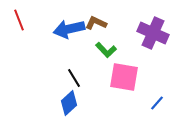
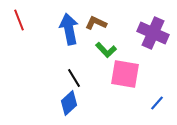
blue arrow: rotated 92 degrees clockwise
pink square: moved 1 px right, 3 px up
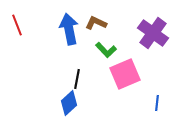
red line: moved 2 px left, 5 px down
purple cross: rotated 12 degrees clockwise
pink square: rotated 32 degrees counterclockwise
black line: moved 3 px right, 1 px down; rotated 42 degrees clockwise
blue line: rotated 35 degrees counterclockwise
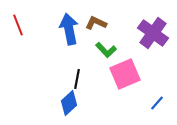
red line: moved 1 px right
blue line: rotated 35 degrees clockwise
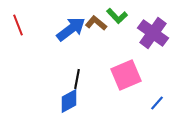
brown L-shape: rotated 15 degrees clockwise
blue arrow: moved 2 px right; rotated 64 degrees clockwise
green L-shape: moved 11 px right, 34 px up
pink square: moved 1 px right, 1 px down
blue diamond: moved 2 px up; rotated 15 degrees clockwise
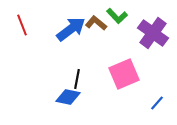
red line: moved 4 px right
pink square: moved 2 px left, 1 px up
blue diamond: moved 1 px left, 4 px up; rotated 40 degrees clockwise
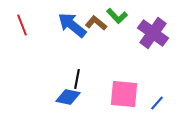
blue arrow: moved 1 px right, 4 px up; rotated 104 degrees counterclockwise
pink square: moved 20 px down; rotated 28 degrees clockwise
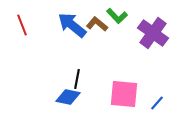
brown L-shape: moved 1 px right, 1 px down
